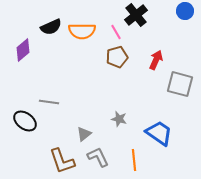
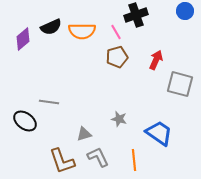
black cross: rotated 20 degrees clockwise
purple diamond: moved 11 px up
gray triangle: rotated 21 degrees clockwise
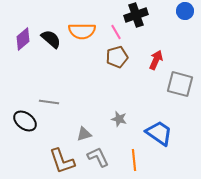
black semicircle: moved 12 px down; rotated 115 degrees counterclockwise
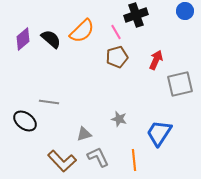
orange semicircle: rotated 44 degrees counterclockwise
gray square: rotated 28 degrees counterclockwise
blue trapezoid: rotated 92 degrees counterclockwise
brown L-shape: rotated 24 degrees counterclockwise
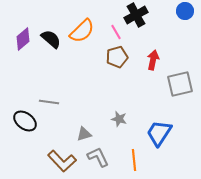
black cross: rotated 10 degrees counterclockwise
red arrow: moved 3 px left; rotated 12 degrees counterclockwise
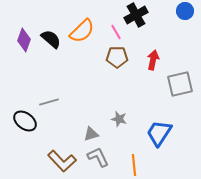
purple diamond: moved 1 px right, 1 px down; rotated 30 degrees counterclockwise
brown pentagon: rotated 15 degrees clockwise
gray line: rotated 24 degrees counterclockwise
gray triangle: moved 7 px right
orange line: moved 5 px down
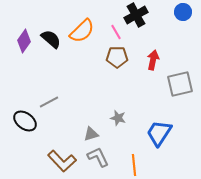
blue circle: moved 2 px left, 1 px down
purple diamond: moved 1 px down; rotated 15 degrees clockwise
gray line: rotated 12 degrees counterclockwise
gray star: moved 1 px left, 1 px up
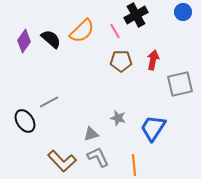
pink line: moved 1 px left, 1 px up
brown pentagon: moved 4 px right, 4 px down
black ellipse: rotated 20 degrees clockwise
blue trapezoid: moved 6 px left, 5 px up
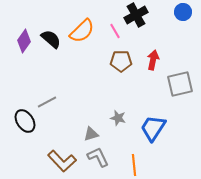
gray line: moved 2 px left
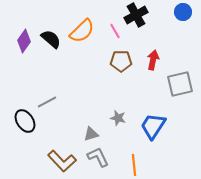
blue trapezoid: moved 2 px up
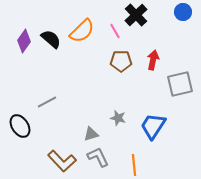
black cross: rotated 15 degrees counterclockwise
black ellipse: moved 5 px left, 5 px down
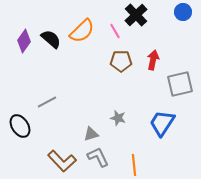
blue trapezoid: moved 9 px right, 3 px up
